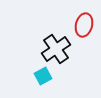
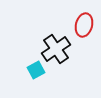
cyan square: moved 7 px left, 6 px up
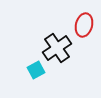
black cross: moved 1 px right, 1 px up
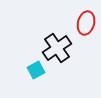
red ellipse: moved 2 px right, 2 px up
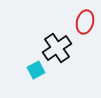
red ellipse: moved 1 px left, 1 px up
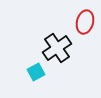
cyan square: moved 2 px down
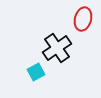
red ellipse: moved 2 px left, 3 px up
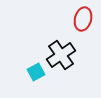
black cross: moved 4 px right, 7 px down
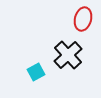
black cross: moved 7 px right; rotated 8 degrees counterclockwise
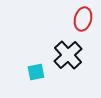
cyan square: rotated 18 degrees clockwise
